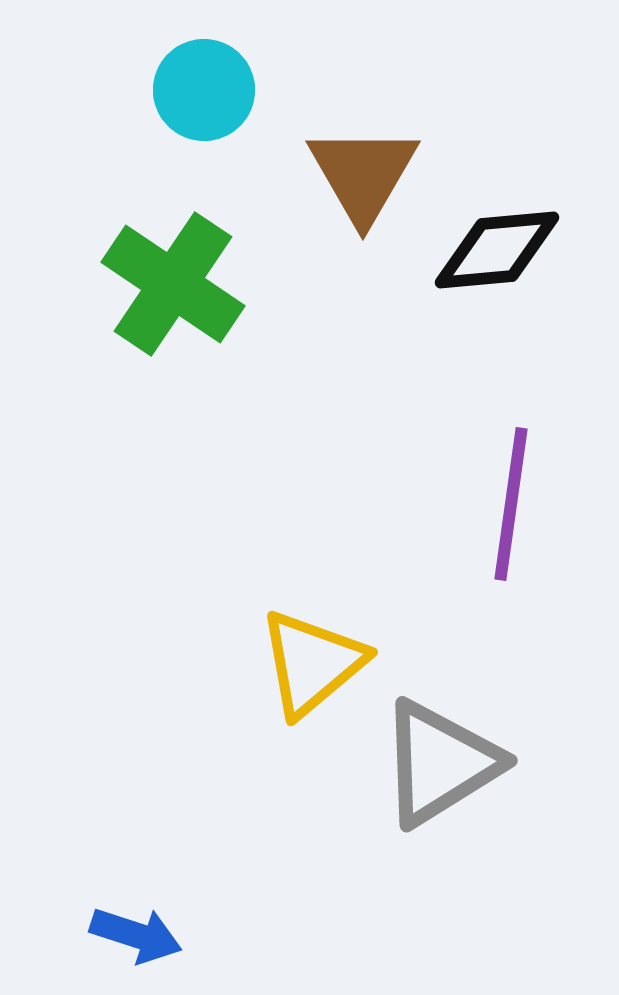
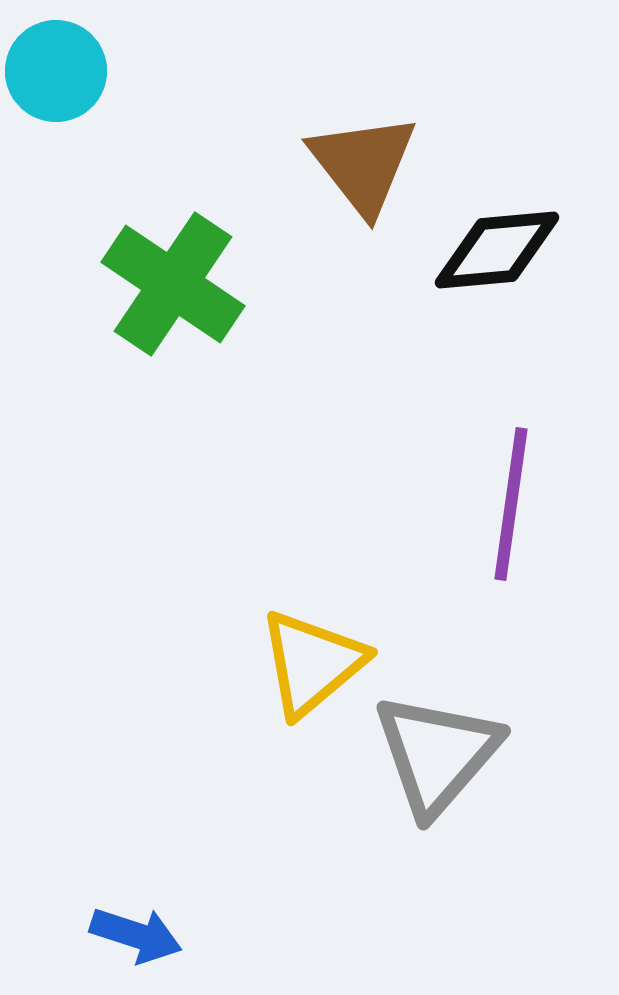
cyan circle: moved 148 px left, 19 px up
brown triangle: moved 10 px up; rotated 8 degrees counterclockwise
gray triangle: moved 3 px left, 9 px up; rotated 17 degrees counterclockwise
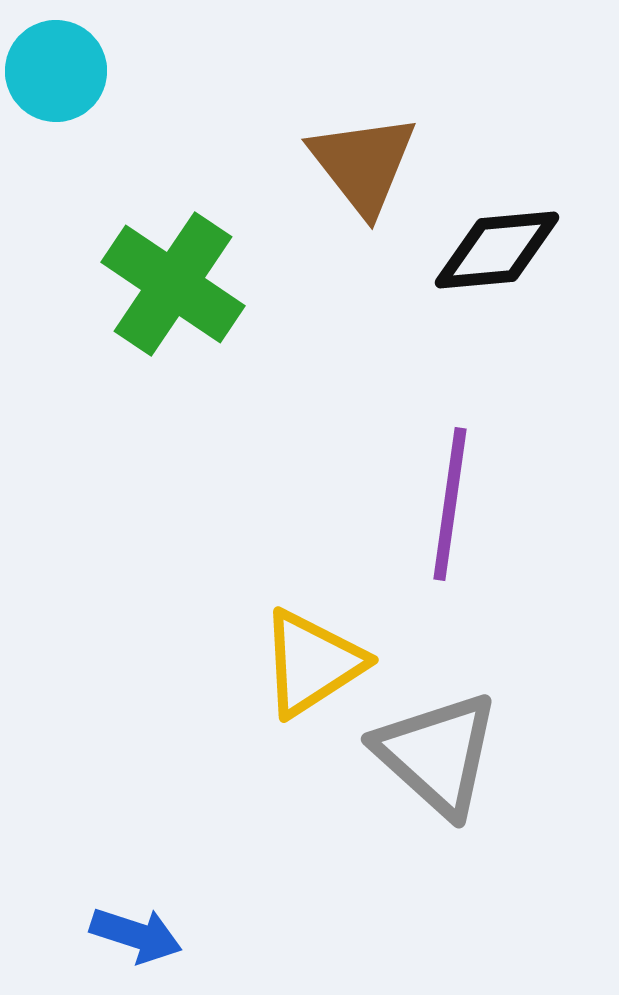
purple line: moved 61 px left
yellow triangle: rotated 7 degrees clockwise
gray triangle: rotated 29 degrees counterclockwise
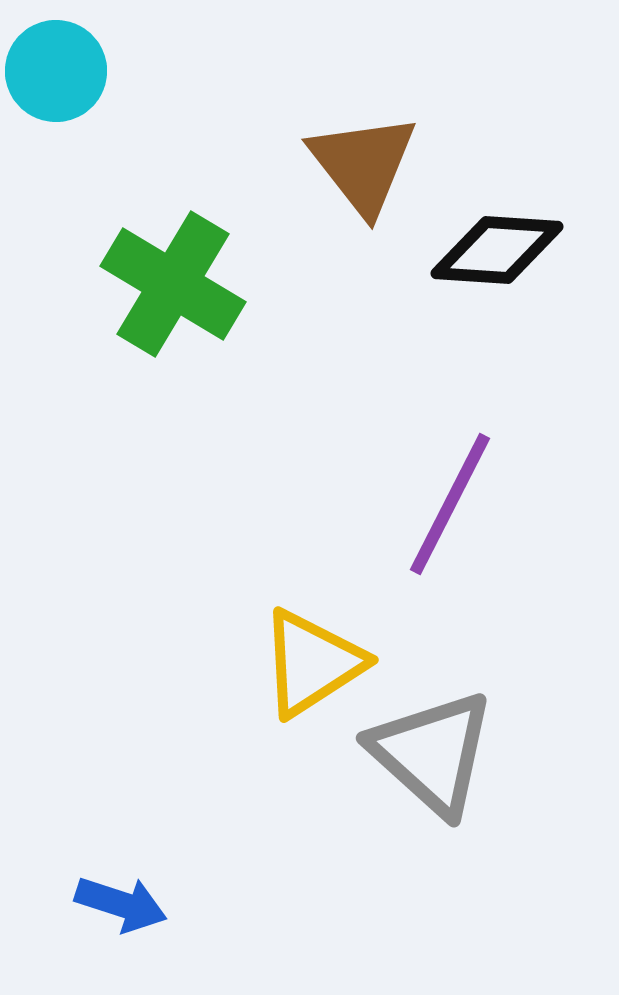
black diamond: rotated 9 degrees clockwise
green cross: rotated 3 degrees counterclockwise
purple line: rotated 19 degrees clockwise
gray triangle: moved 5 px left, 1 px up
blue arrow: moved 15 px left, 31 px up
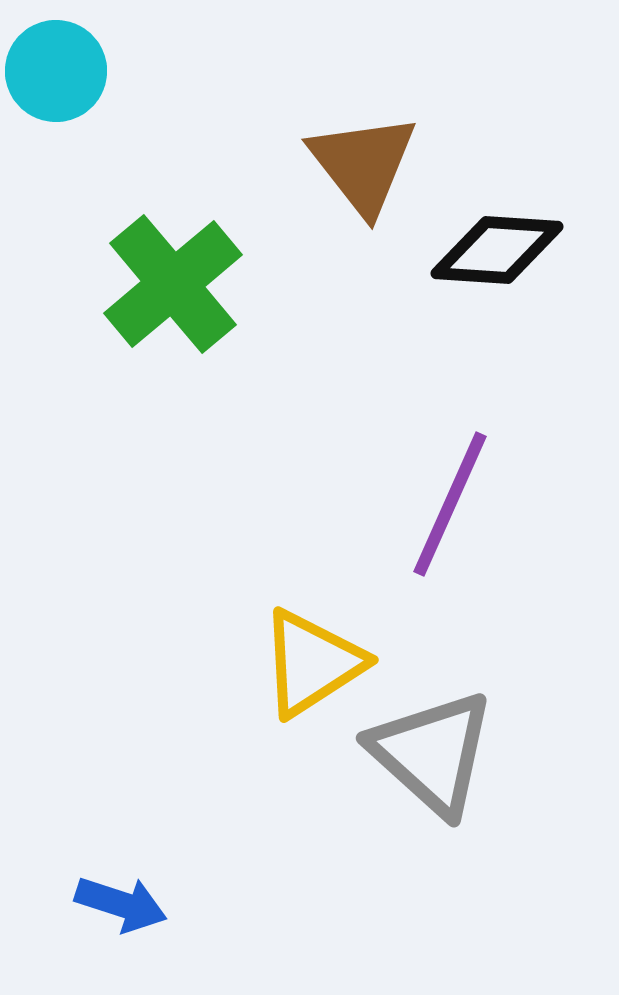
green cross: rotated 19 degrees clockwise
purple line: rotated 3 degrees counterclockwise
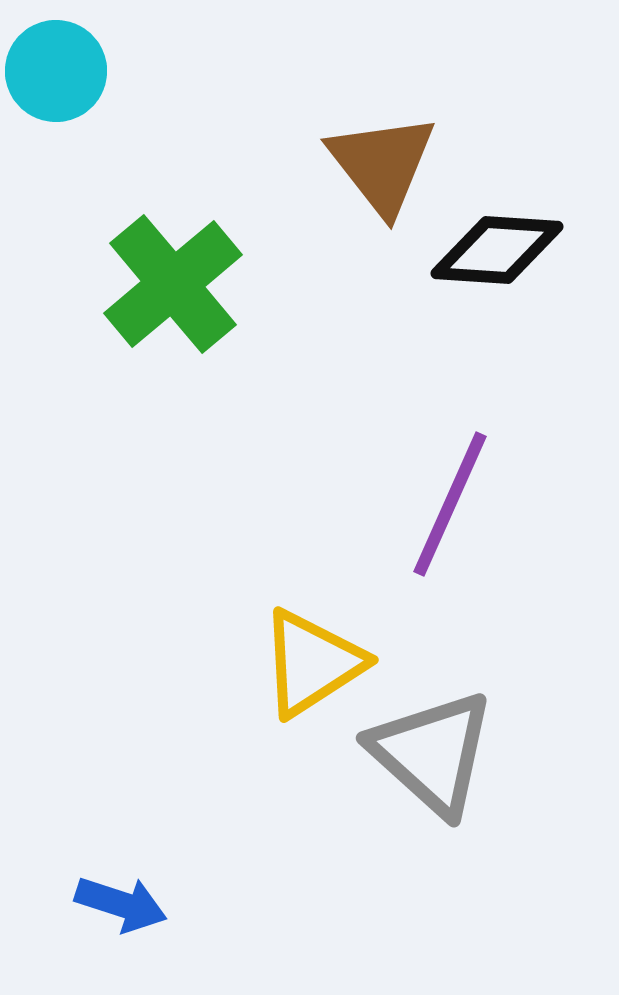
brown triangle: moved 19 px right
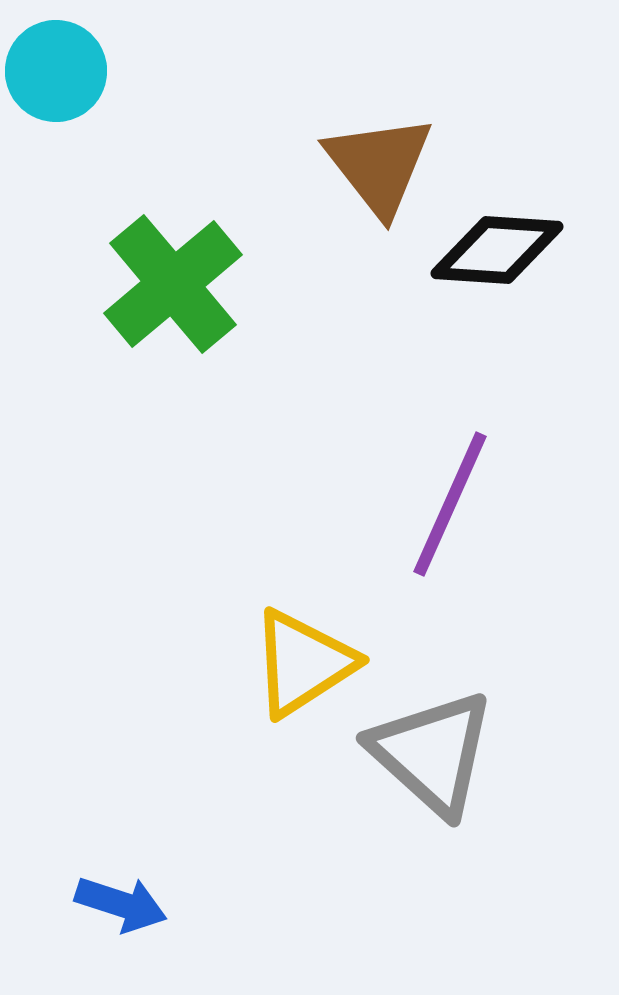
brown triangle: moved 3 px left, 1 px down
yellow triangle: moved 9 px left
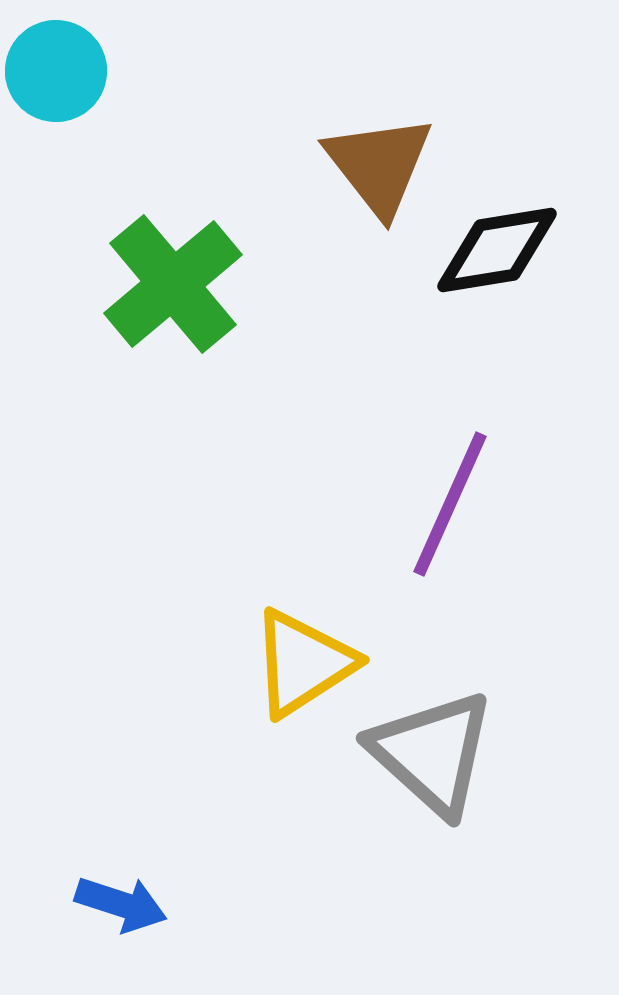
black diamond: rotated 13 degrees counterclockwise
